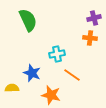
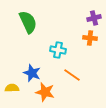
green semicircle: moved 2 px down
cyan cross: moved 1 px right, 4 px up; rotated 21 degrees clockwise
orange star: moved 6 px left, 3 px up
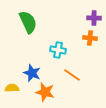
purple cross: rotated 16 degrees clockwise
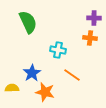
blue star: rotated 18 degrees clockwise
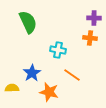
orange star: moved 4 px right
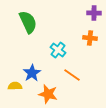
purple cross: moved 5 px up
cyan cross: rotated 28 degrees clockwise
yellow semicircle: moved 3 px right, 2 px up
orange star: moved 1 px left, 2 px down
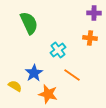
green semicircle: moved 1 px right, 1 px down
cyan cross: rotated 14 degrees clockwise
blue star: moved 2 px right
yellow semicircle: rotated 32 degrees clockwise
